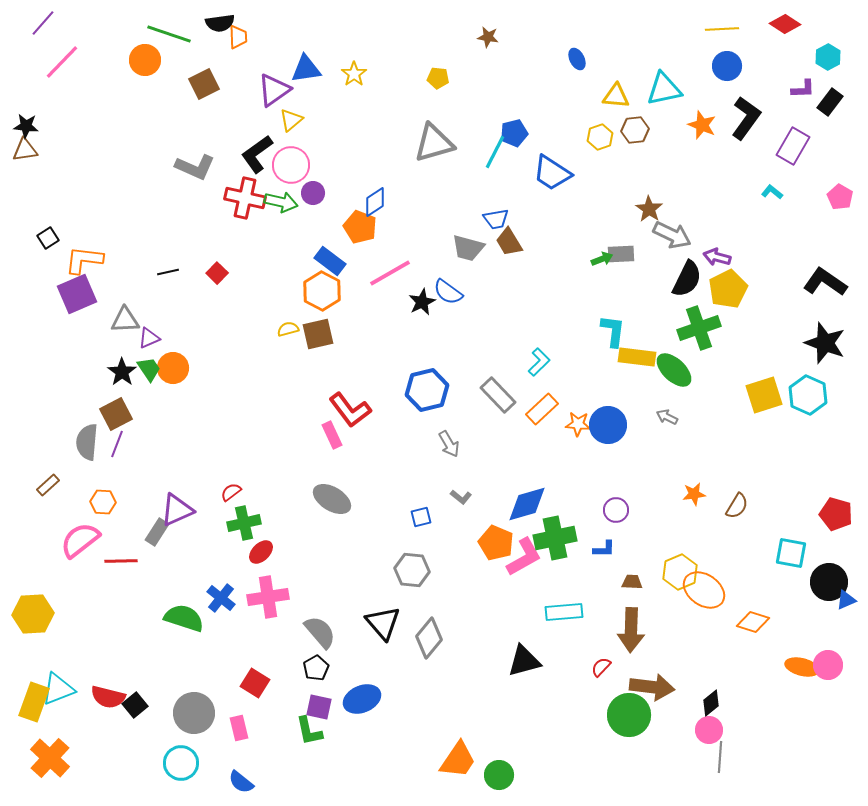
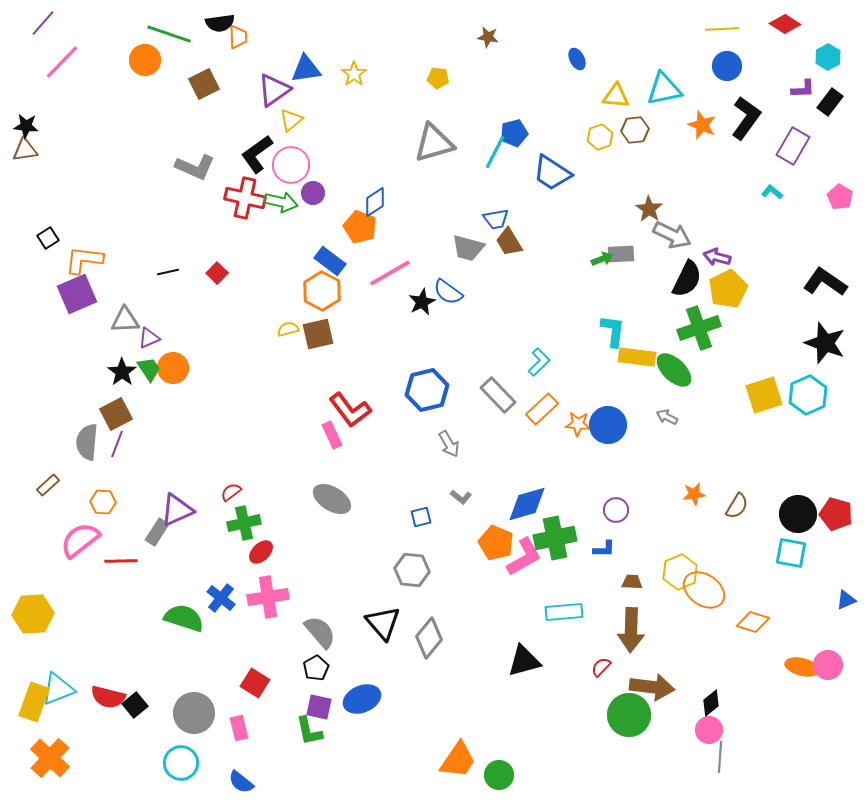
cyan hexagon at (808, 395): rotated 12 degrees clockwise
black circle at (829, 582): moved 31 px left, 68 px up
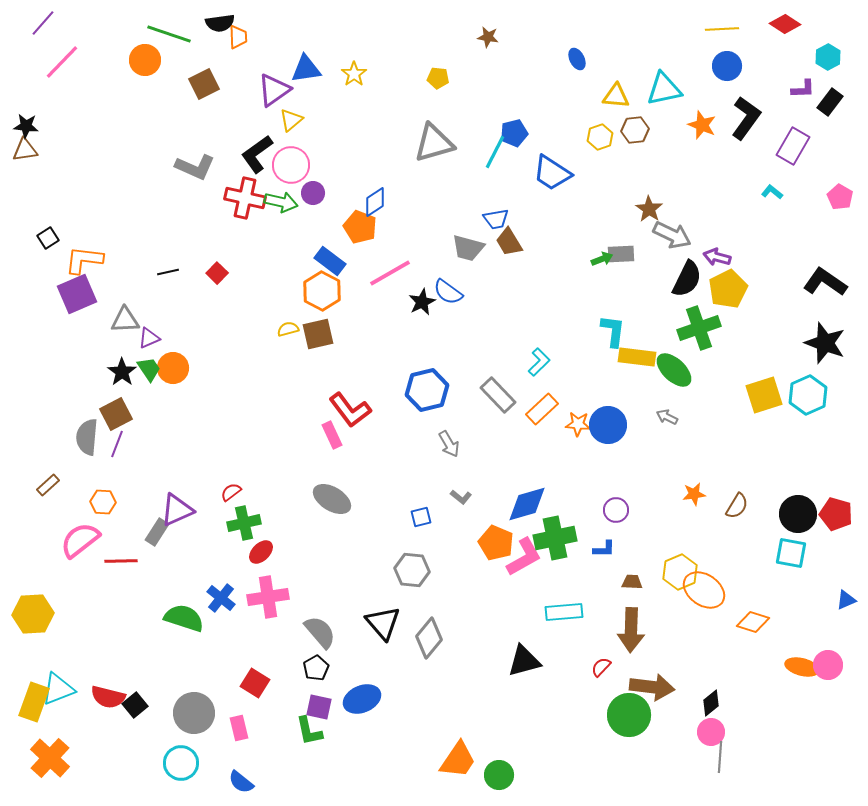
gray semicircle at (87, 442): moved 5 px up
pink circle at (709, 730): moved 2 px right, 2 px down
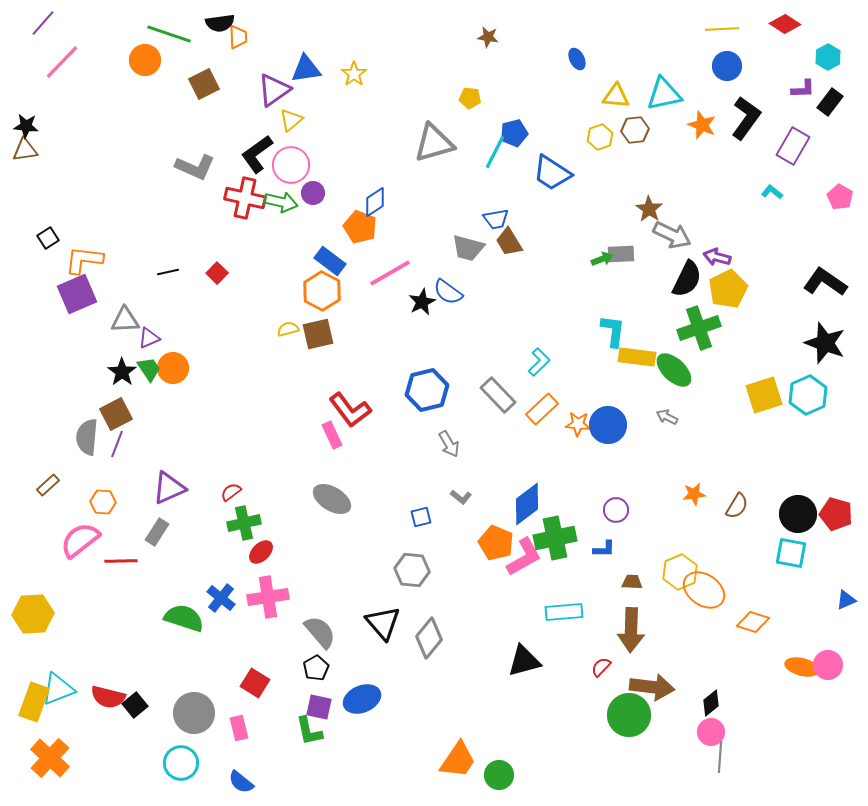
yellow pentagon at (438, 78): moved 32 px right, 20 px down
cyan triangle at (664, 89): moved 5 px down
blue diamond at (527, 504): rotated 21 degrees counterclockwise
purple triangle at (177, 510): moved 8 px left, 22 px up
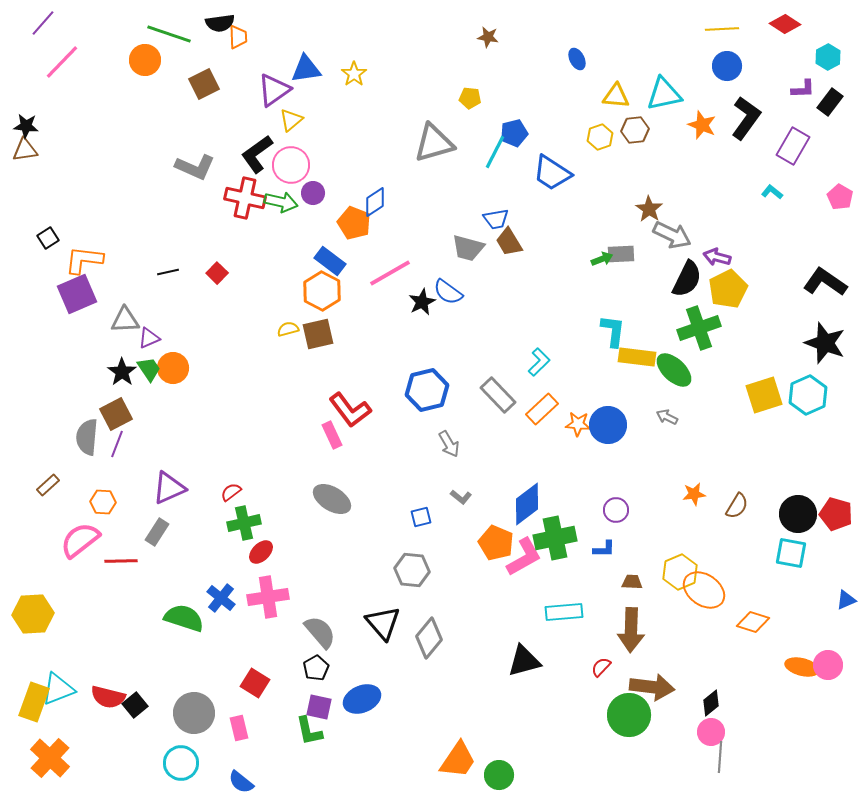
orange pentagon at (360, 227): moved 6 px left, 4 px up
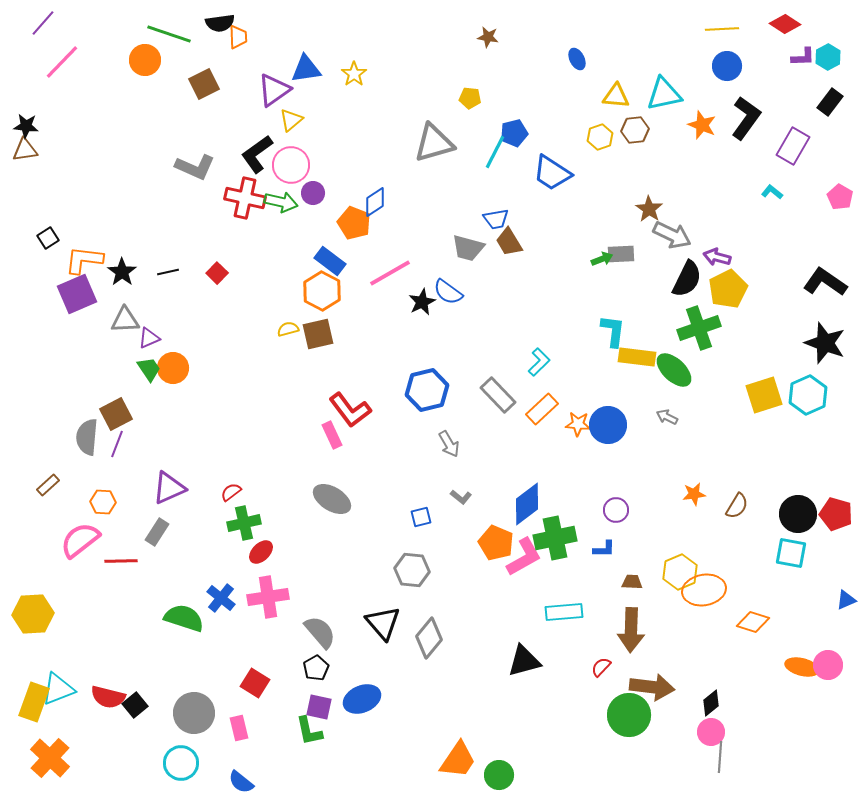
purple L-shape at (803, 89): moved 32 px up
black star at (122, 372): moved 100 px up
orange ellipse at (704, 590): rotated 45 degrees counterclockwise
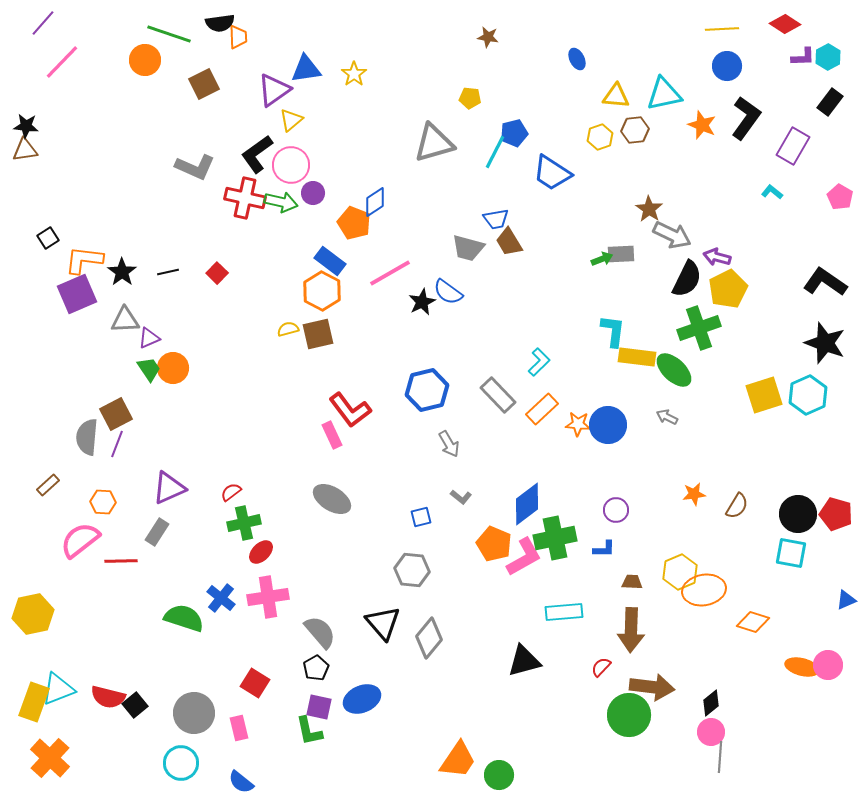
orange pentagon at (496, 543): moved 2 px left, 1 px down
yellow hexagon at (33, 614): rotated 9 degrees counterclockwise
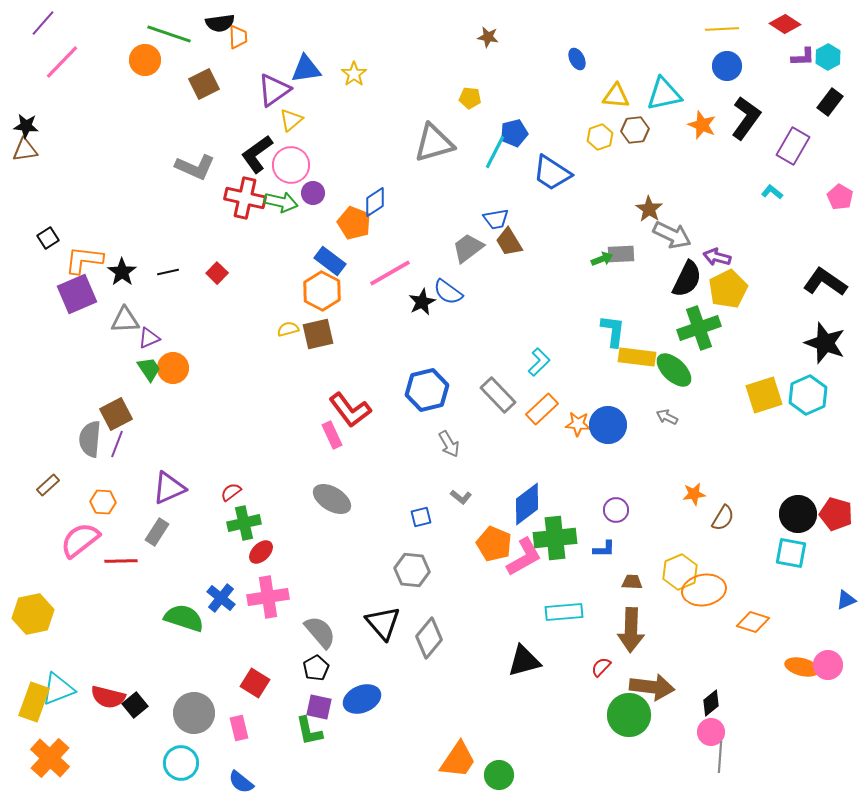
gray trapezoid at (468, 248): rotated 128 degrees clockwise
gray semicircle at (87, 437): moved 3 px right, 2 px down
brown semicircle at (737, 506): moved 14 px left, 12 px down
green cross at (555, 538): rotated 6 degrees clockwise
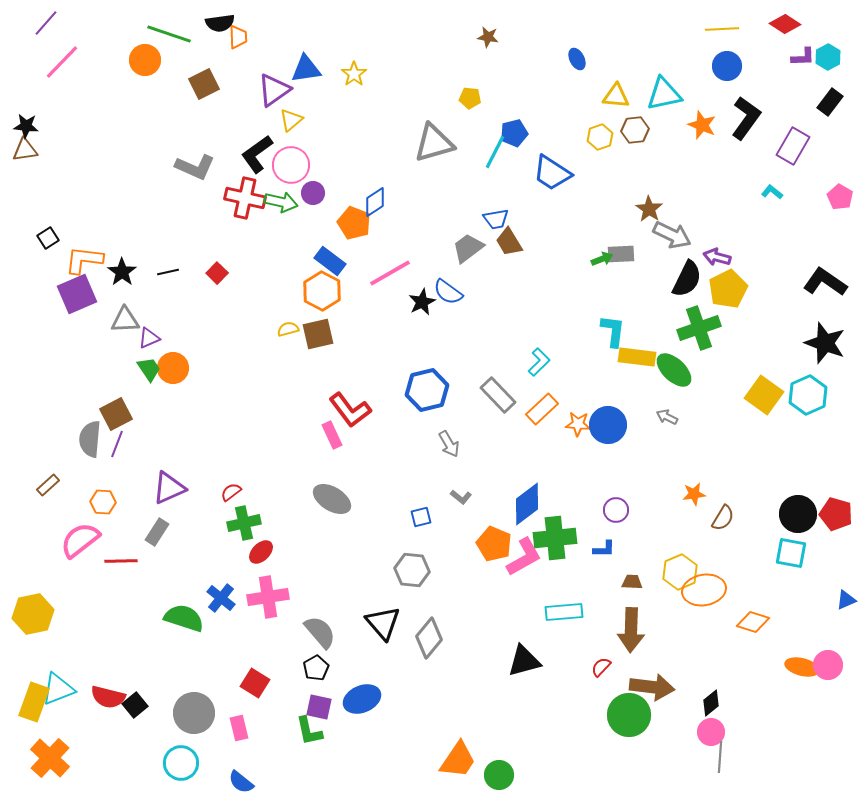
purple line at (43, 23): moved 3 px right
yellow square at (764, 395): rotated 36 degrees counterclockwise
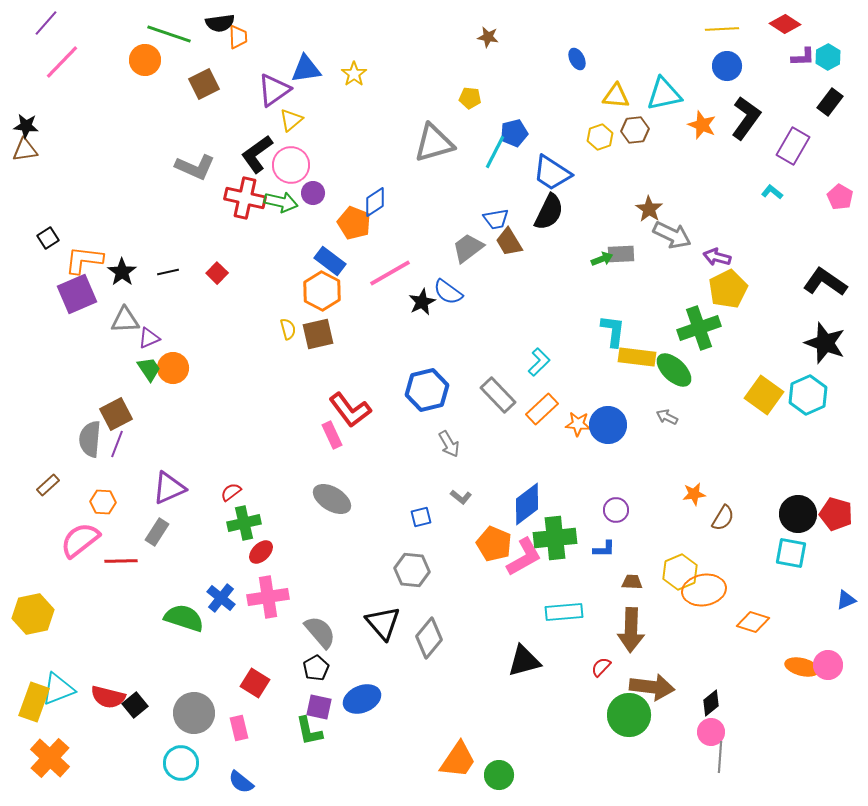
black semicircle at (687, 279): moved 138 px left, 67 px up
yellow semicircle at (288, 329): rotated 90 degrees clockwise
